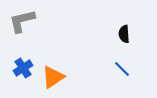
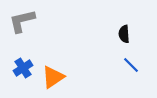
blue line: moved 9 px right, 4 px up
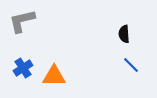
orange triangle: moved 1 px right, 1 px up; rotated 35 degrees clockwise
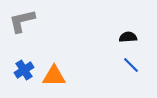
black semicircle: moved 4 px right, 3 px down; rotated 90 degrees clockwise
blue cross: moved 1 px right, 2 px down
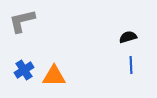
black semicircle: rotated 12 degrees counterclockwise
blue line: rotated 42 degrees clockwise
